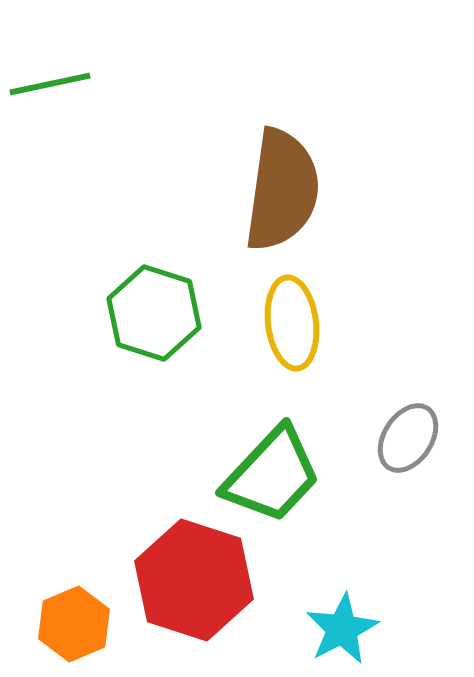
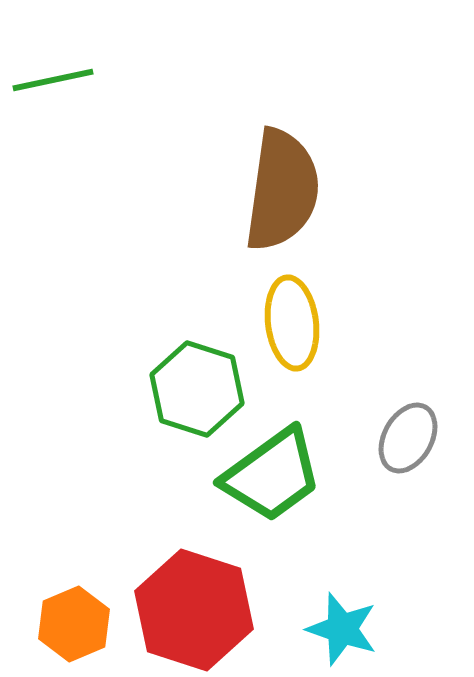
green line: moved 3 px right, 4 px up
green hexagon: moved 43 px right, 76 px down
gray ellipse: rotated 4 degrees counterclockwise
green trapezoid: rotated 11 degrees clockwise
red hexagon: moved 30 px down
cyan star: rotated 26 degrees counterclockwise
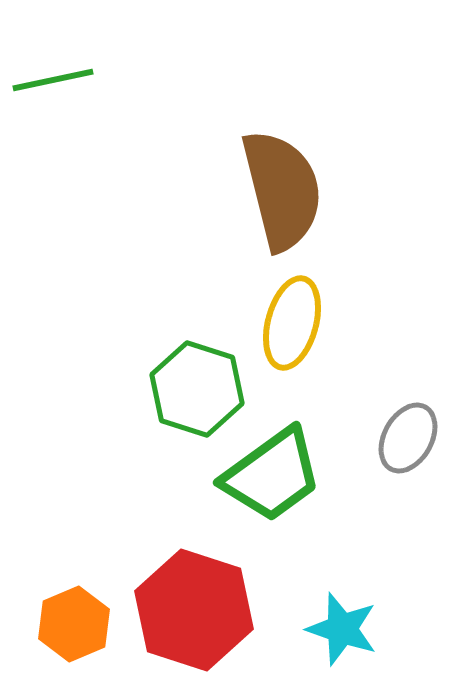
brown semicircle: rotated 22 degrees counterclockwise
yellow ellipse: rotated 22 degrees clockwise
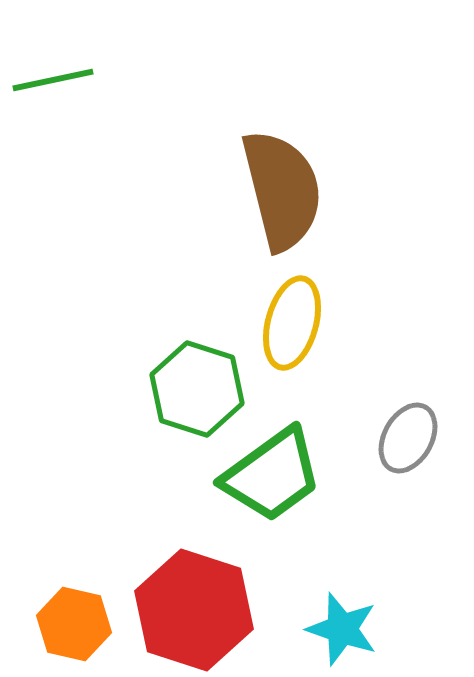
orange hexagon: rotated 24 degrees counterclockwise
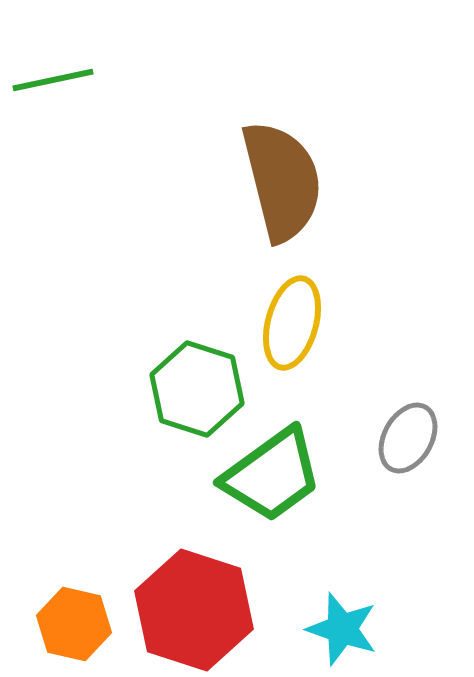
brown semicircle: moved 9 px up
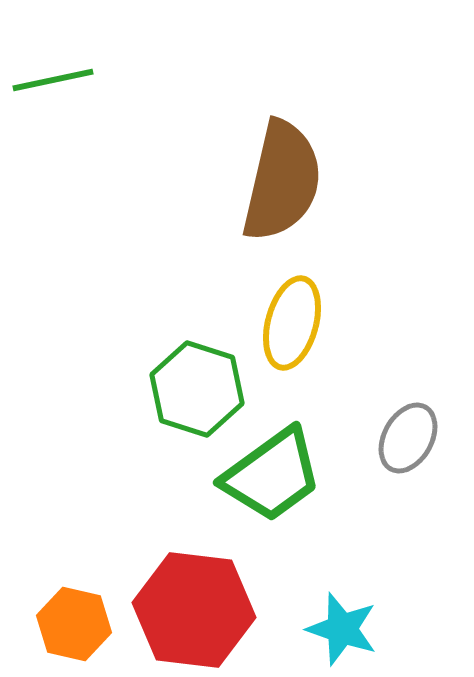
brown semicircle: rotated 27 degrees clockwise
red hexagon: rotated 11 degrees counterclockwise
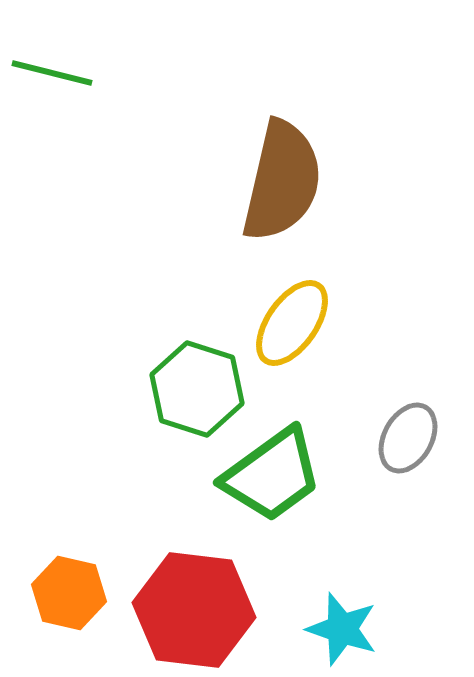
green line: moved 1 px left, 7 px up; rotated 26 degrees clockwise
yellow ellipse: rotated 20 degrees clockwise
orange hexagon: moved 5 px left, 31 px up
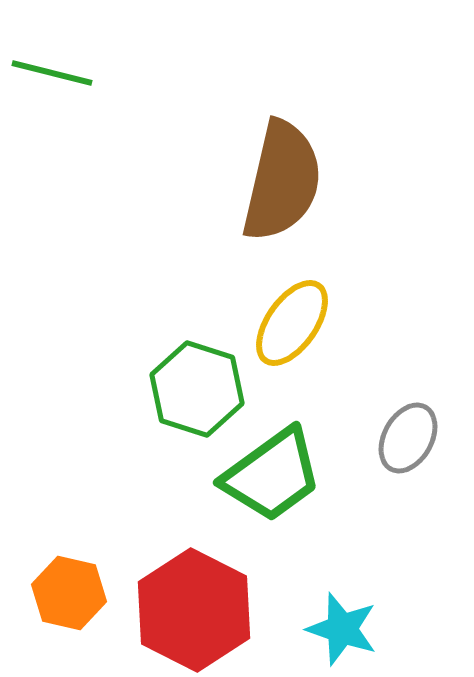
red hexagon: rotated 20 degrees clockwise
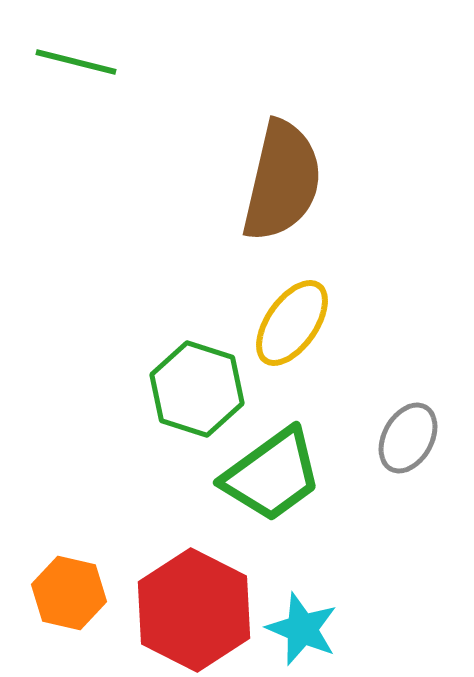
green line: moved 24 px right, 11 px up
cyan star: moved 40 px left; rotated 4 degrees clockwise
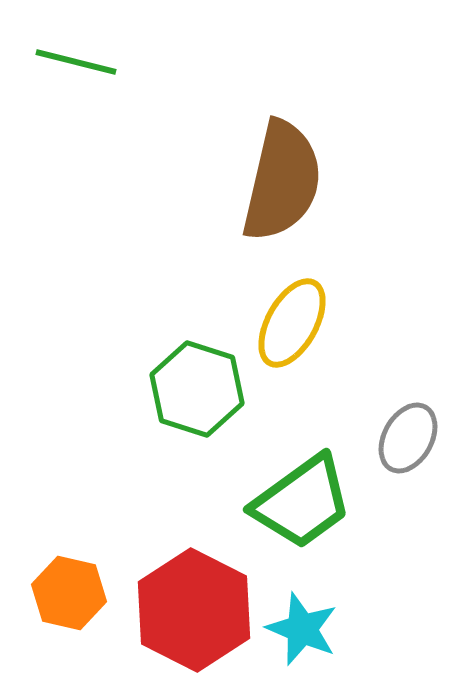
yellow ellipse: rotated 6 degrees counterclockwise
green trapezoid: moved 30 px right, 27 px down
